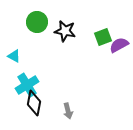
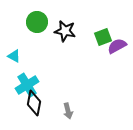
purple semicircle: moved 2 px left, 1 px down
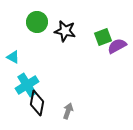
cyan triangle: moved 1 px left, 1 px down
black diamond: moved 3 px right
gray arrow: rotated 147 degrees counterclockwise
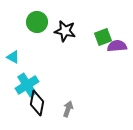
purple semicircle: rotated 24 degrees clockwise
gray arrow: moved 2 px up
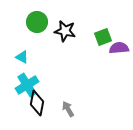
purple semicircle: moved 2 px right, 2 px down
cyan triangle: moved 9 px right
gray arrow: rotated 49 degrees counterclockwise
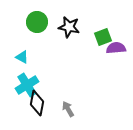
black star: moved 4 px right, 4 px up
purple semicircle: moved 3 px left
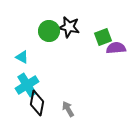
green circle: moved 12 px right, 9 px down
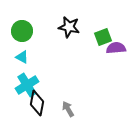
green circle: moved 27 px left
